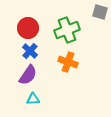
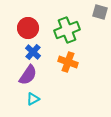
blue cross: moved 3 px right, 1 px down
cyan triangle: rotated 24 degrees counterclockwise
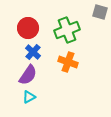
cyan triangle: moved 4 px left, 2 px up
